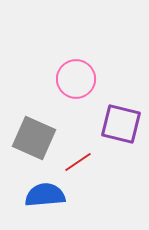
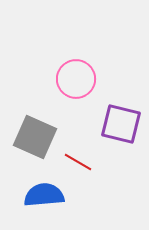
gray square: moved 1 px right, 1 px up
red line: rotated 64 degrees clockwise
blue semicircle: moved 1 px left
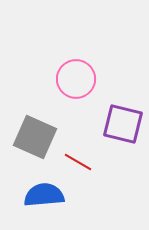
purple square: moved 2 px right
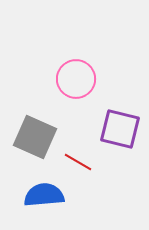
purple square: moved 3 px left, 5 px down
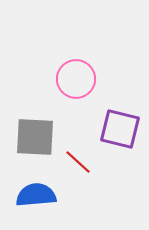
gray square: rotated 21 degrees counterclockwise
red line: rotated 12 degrees clockwise
blue semicircle: moved 8 px left
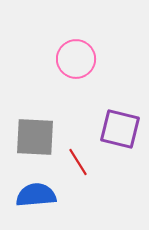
pink circle: moved 20 px up
red line: rotated 16 degrees clockwise
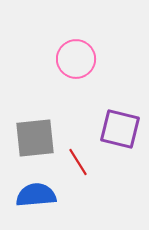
gray square: moved 1 px down; rotated 9 degrees counterclockwise
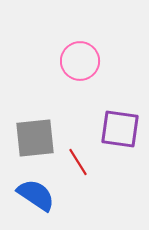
pink circle: moved 4 px right, 2 px down
purple square: rotated 6 degrees counterclockwise
blue semicircle: rotated 39 degrees clockwise
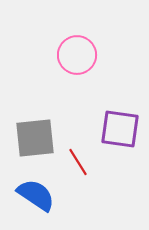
pink circle: moved 3 px left, 6 px up
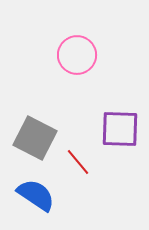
purple square: rotated 6 degrees counterclockwise
gray square: rotated 33 degrees clockwise
red line: rotated 8 degrees counterclockwise
